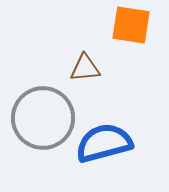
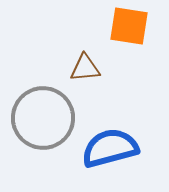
orange square: moved 2 px left, 1 px down
blue semicircle: moved 6 px right, 5 px down
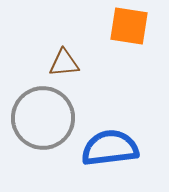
brown triangle: moved 21 px left, 5 px up
blue semicircle: rotated 8 degrees clockwise
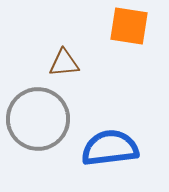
gray circle: moved 5 px left, 1 px down
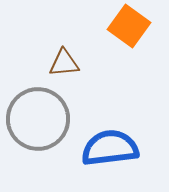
orange square: rotated 27 degrees clockwise
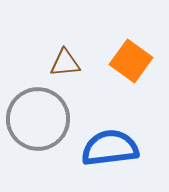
orange square: moved 2 px right, 35 px down
brown triangle: moved 1 px right
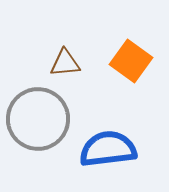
blue semicircle: moved 2 px left, 1 px down
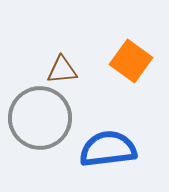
brown triangle: moved 3 px left, 7 px down
gray circle: moved 2 px right, 1 px up
